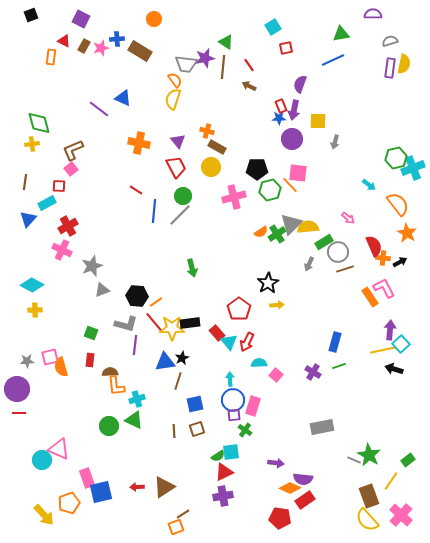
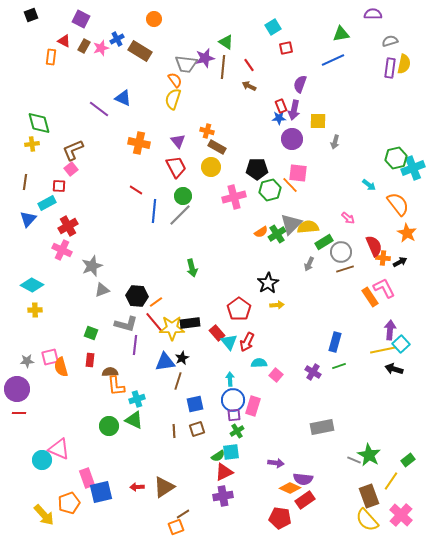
blue cross at (117, 39): rotated 24 degrees counterclockwise
gray circle at (338, 252): moved 3 px right
green cross at (245, 430): moved 8 px left, 1 px down; rotated 24 degrees clockwise
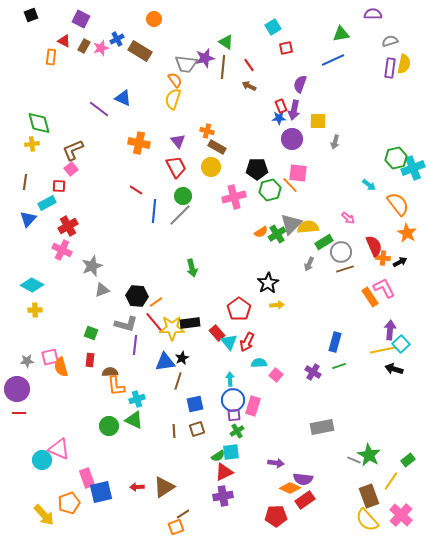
red pentagon at (280, 518): moved 4 px left, 2 px up; rotated 10 degrees counterclockwise
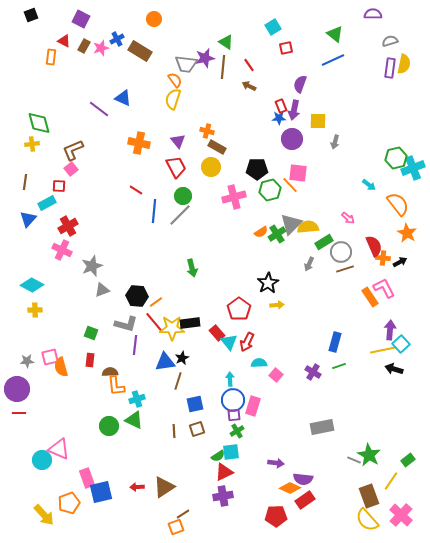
green triangle at (341, 34): moved 6 px left; rotated 48 degrees clockwise
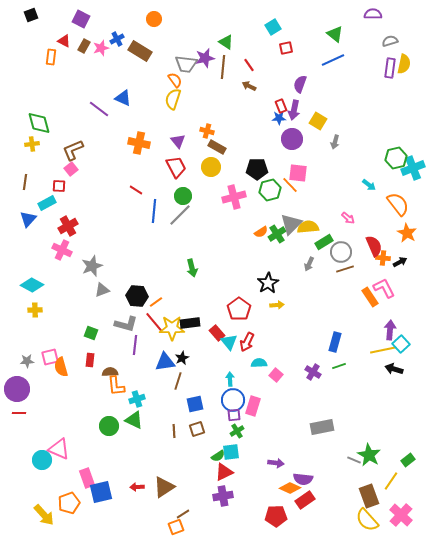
yellow square at (318, 121): rotated 30 degrees clockwise
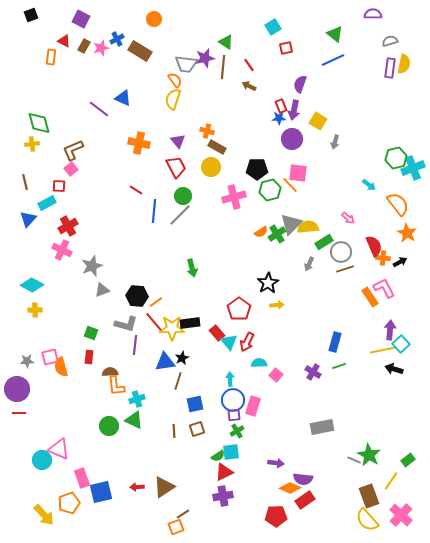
brown line at (25, 182): rotated 21 degrees counterclockwise
red rectangle at (90, 360): moved 1 px left, 3 px up
pink rectangle at (87, 478): moved 5 px left
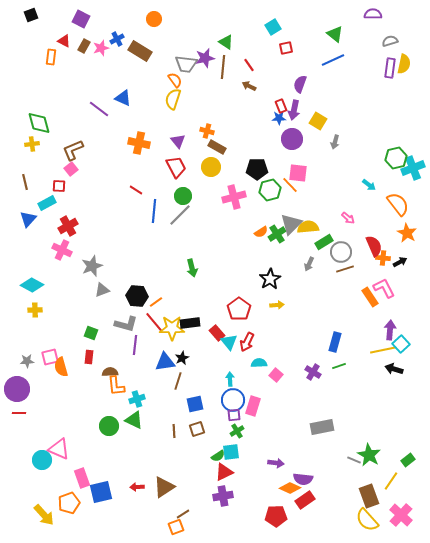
black star at (268, 283): moved 2 px right, 4 px up
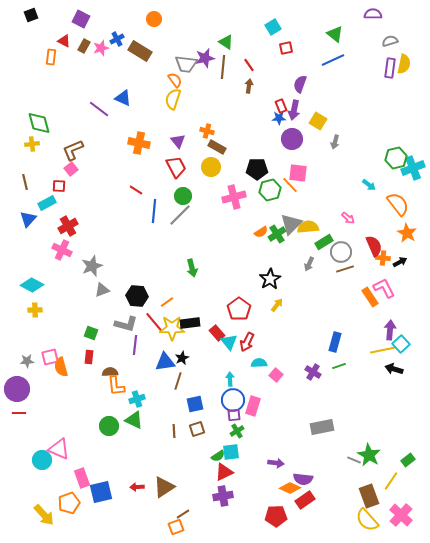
brown arrow at (249, 86): rotated 72 degrees clockwise
orange line at (156, 302): moved 11 px right
yellow arrow at (277, 305): rotated 48 degrees counterclockwise
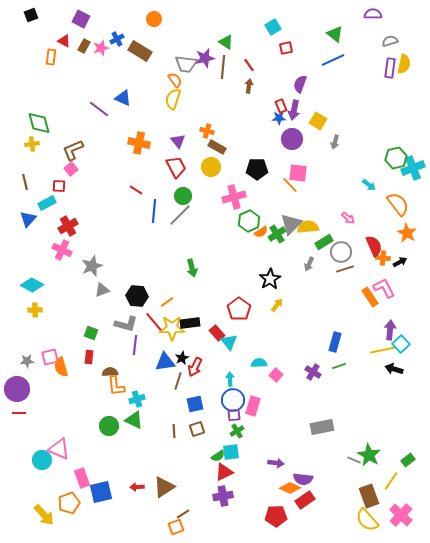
green hexagon at (270, 190): moved 21 px left, 31 px down; rotated 10 degrees counterclockwise
red arrow at (247, 342): moved 52 px left, 25 px down
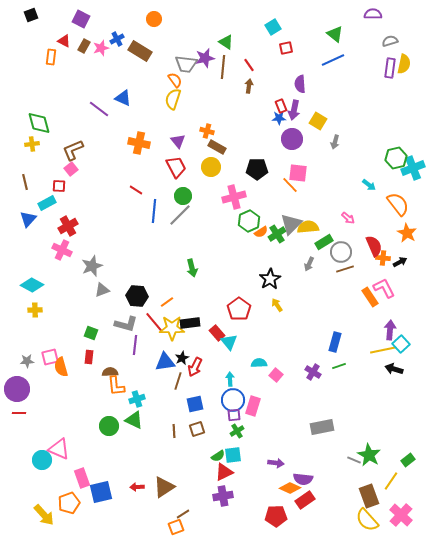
purple semicircle at (300, 84): rotated 24 degrees counterclockwise
yellow arrow at (277, 305): rotated 72 degrees counterclockwise
cyan square at (231, 452): moved 2 px right, 3 px down
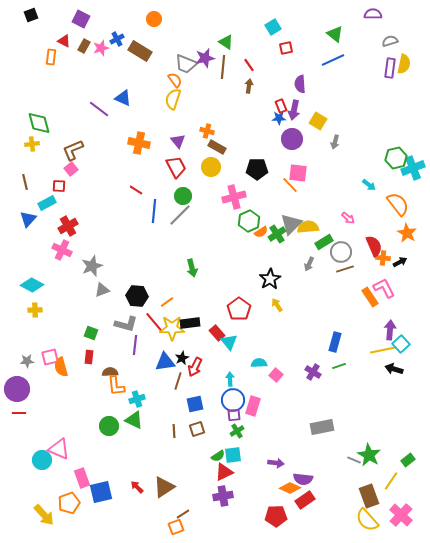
gray trapezoid at (186, 64): rotated 15 degrees clockwise
red arrow at (137, 487): rotated 48 degrees clockwise
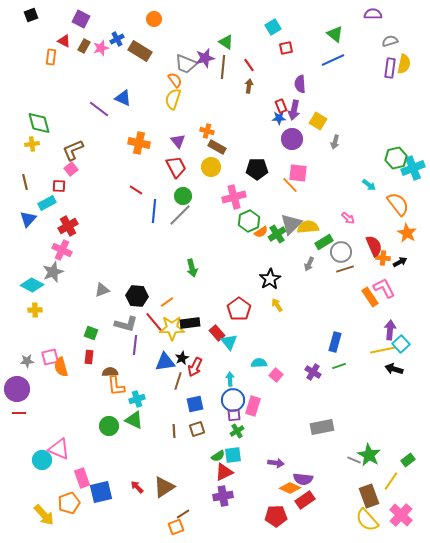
gray star at (92, 266): moved 39 px left, 6 px down
